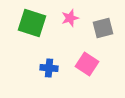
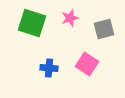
gray square: moved 1 px right, 1 px down
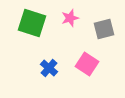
blue cross: rotated 36 degrees clockwise
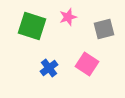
pink star: moved 2 px left, 1 px up
green square: moved 3 px down
blue cross: rotated 12 degrees clockwise
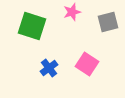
pink star: moved 4 px right, 5 px up
gray square: moved 4 px right, 7 px up
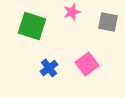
gray square: rotated 25 degrees clockwise
pink square: rotated 20 degrees clockwise
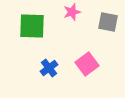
green square: rotated 16 degrees counterclockwise
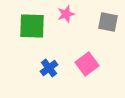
pink star: moved 6 px left, 2 px down
